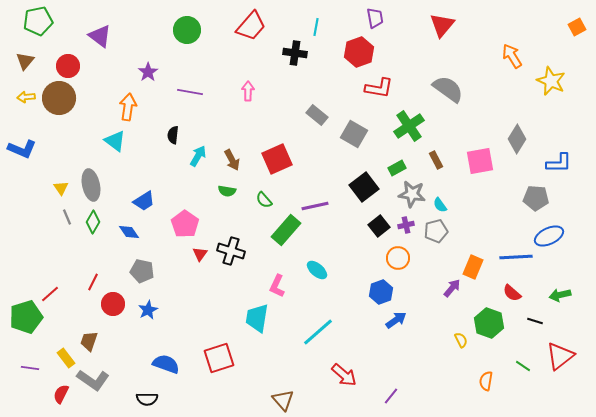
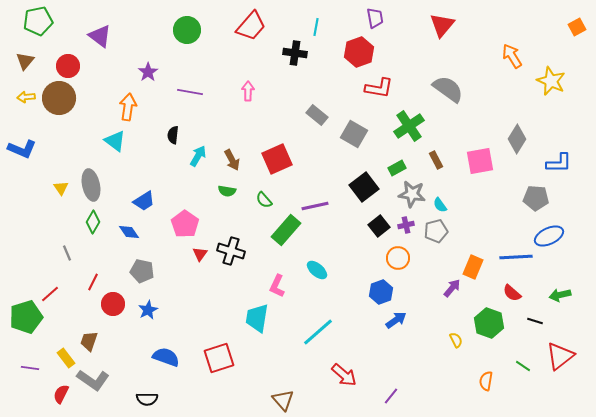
gray line at (67, 217): moved 36 px down
yellow semicircle at (461, 340): moved 5 px left
blue semicircle at (166, 364): moved 7 px up
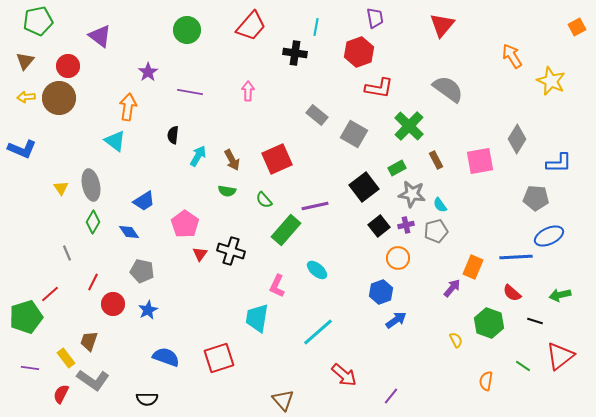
green cross at (409, 126): rotated 12 degrees counterclockwise
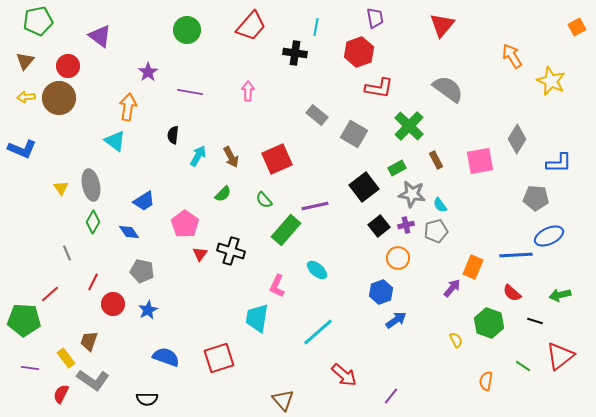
brown arrow at (232, 160): moved 1 px left, 3 px up
green semicircle at (227, 191): moved 4 px left, 3 px down; rotated 54 degrees counterclockwise
blue line at (516, 257): moved 2 px up
green pentagon at (26, 317): moved 2 px left, 3 px down; rotated 20 degrees clockwise
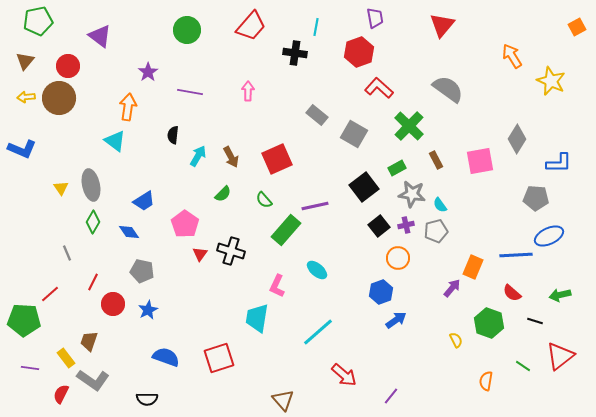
red L-shape at (379, 88): rotated 148 degrees counterclockwise
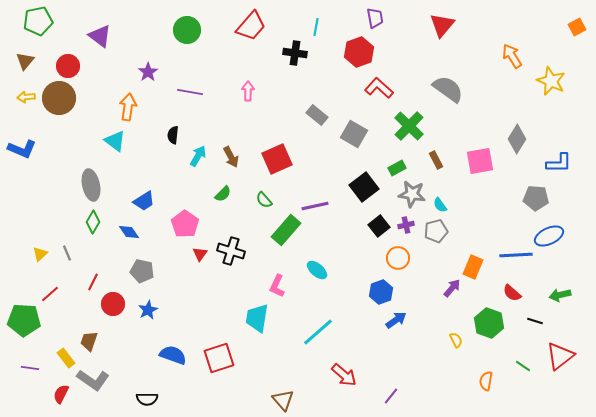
yellow triangle at (61, 188): moved 21 px left, 66 px down; rotated 21 degrees clockwise
blue semicircle at (166, 357): moved 7 px right, 2 px up
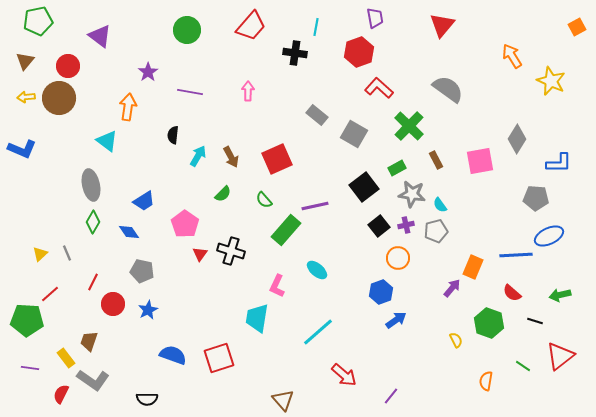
cyan triangle at (115, 141): moved 8 px left
green pentagon at (24, 320): moved 3 px right
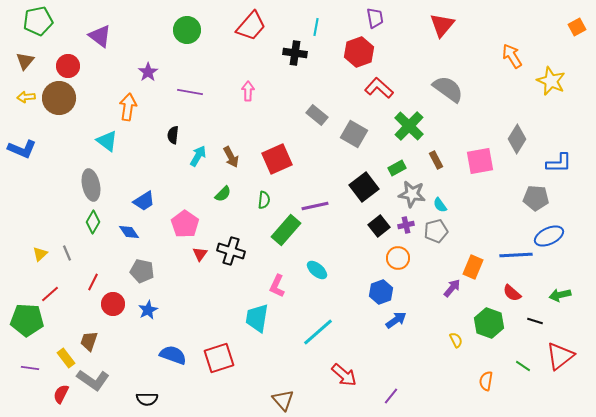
green semicircle at (264, 200): rotated 132 degrees counterclockwise
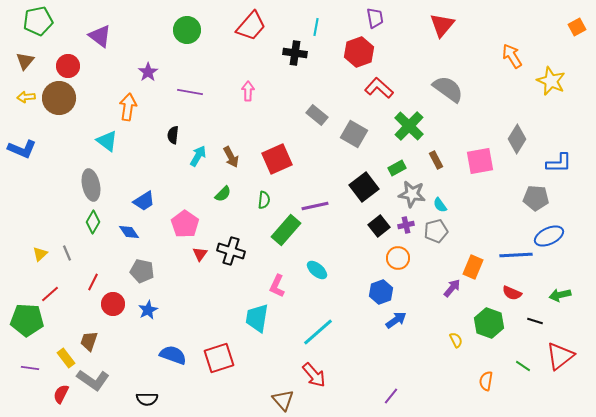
red semicircle at (512, 293): rotated 18 degrees counterclockwise
red arrow at (344, 375): moved 30 px left; rotated 8 degrees clockwise
